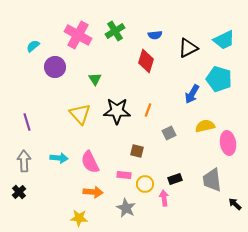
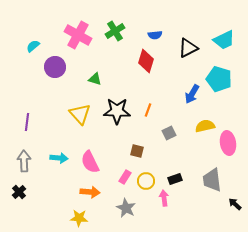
green triangle: rotated 40 degrees counterclockwise
purple line: rotated 24 degrees clockwise
pink rectangle: moved 1 px right, 2 px down; rotated 64 degrees counterclockwise
yellow circle: moved 1 px right, 3 px up
orange arrow: moved 3 px left
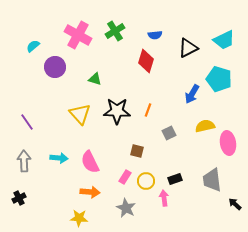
purple line: rotated 42 degrees counterclockwise
black cross: moved 6 px down; rotated 16 degrees clockwise
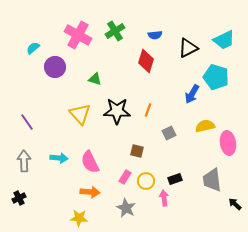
cyan semicircle: moved 2 px down
cyan pentagon: moved 3 px left, 2 px up
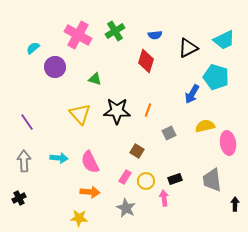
brown square: rotated 16 degrees clockwise
black arrow: rotated 48 degrees clockwise
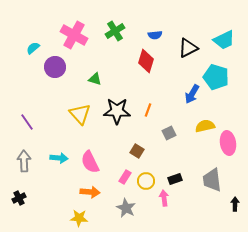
pink cross: moved 4 px left
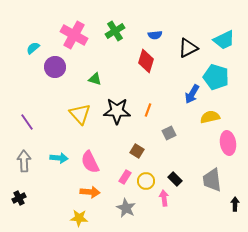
yellow semicircle: moved 5 px right, 9 px up
black rectangle: rotated 64 degrees clockwise
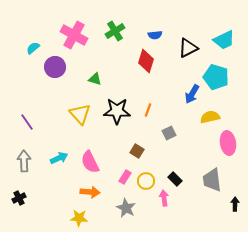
cyan arrow: rotated 30 degrees counterclockwise
